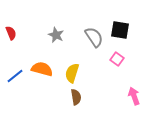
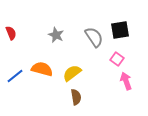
black square: rotated 18 degrees counterclockwise
yellow semicircle: rotated 36 degrees clockwise
pink arrow: moved 8 px left, 15 px up
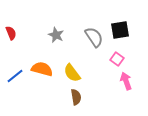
yellow semicircle: rotated 90 degrees counterclockwise
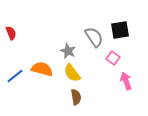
gray star: moved 12 px right, 16 px down
pink square: moved 4 px left, 1 px up
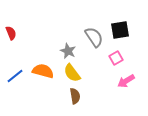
pink square: moved 3 px right; rotated 24 degrees clockwise
orange semicircle: moved 1 px right, 2 px down
pink arrow: rotated 102 degrees counterclockwise
brown semicircle: moved 1 px left, 1 px up
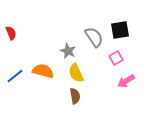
yellow semicircle: moved 4 px right; rotated 12 degrees clockwise
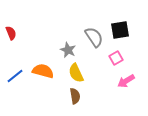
gray star: moved 1 px up
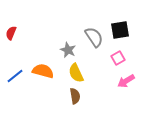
red semicircle: rotated 136 degrees counterclockwise
pink square: moved 2 px right
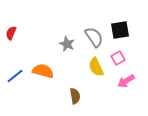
gray star: moved 1 px left, 6 px up
yellow semicircle: moved 20 px right, 6 px up
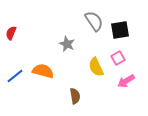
gray semicircle: moved 16 px up
